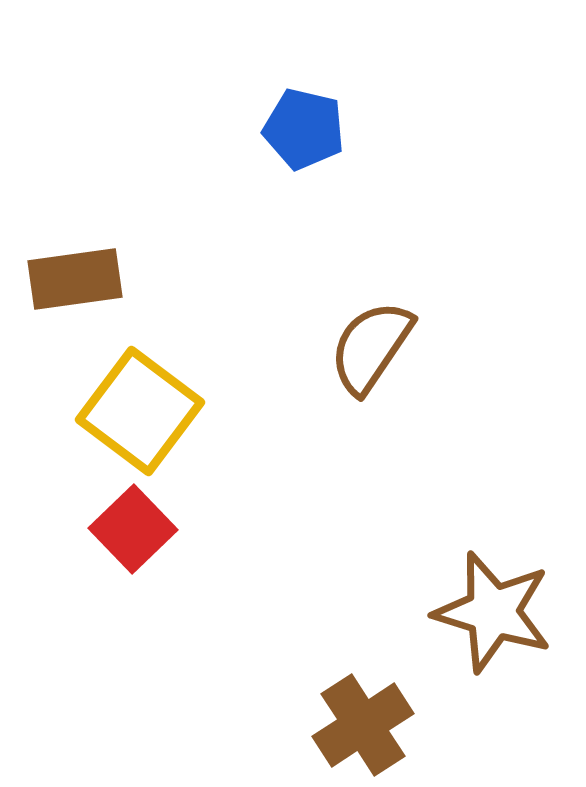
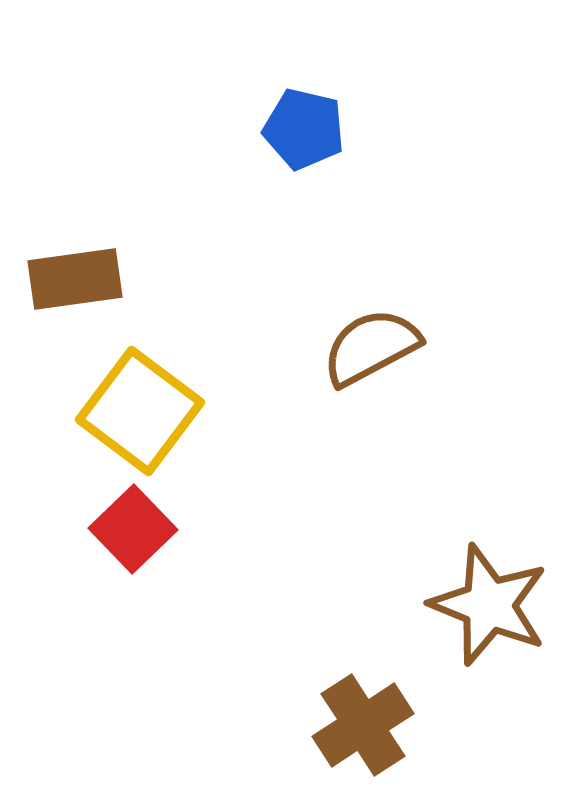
brown semicircle: rotated 28 degrees clockwise
brown star: moved 4 px left, 7 px up; rotated 5 degrees clockwise
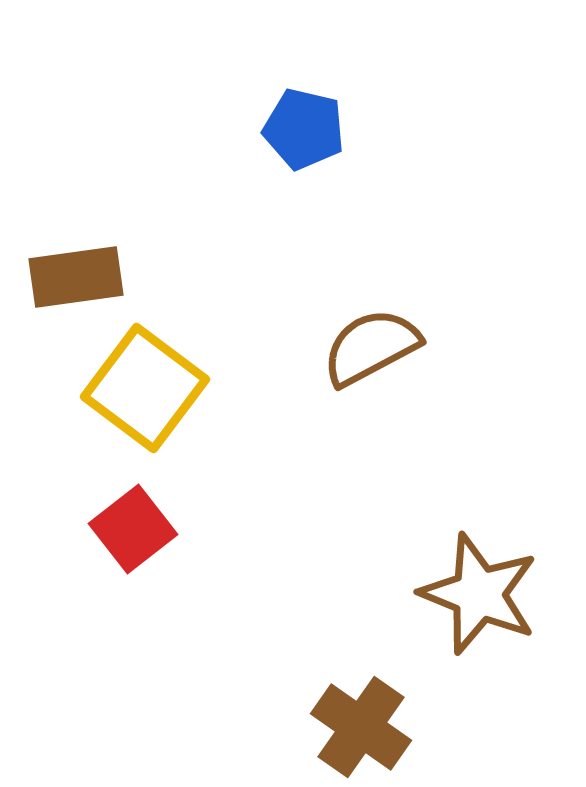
brown rectangle: moved 1 px right, 2 px up
yellow square: moved 5 px right, 23 px up
red square: rotated 6 degrees clockwise
brown star: moved 10 px left, 11 px up
brown cross: moved 2 px left, 2 px down; rotated 22 degrees counterclockwise
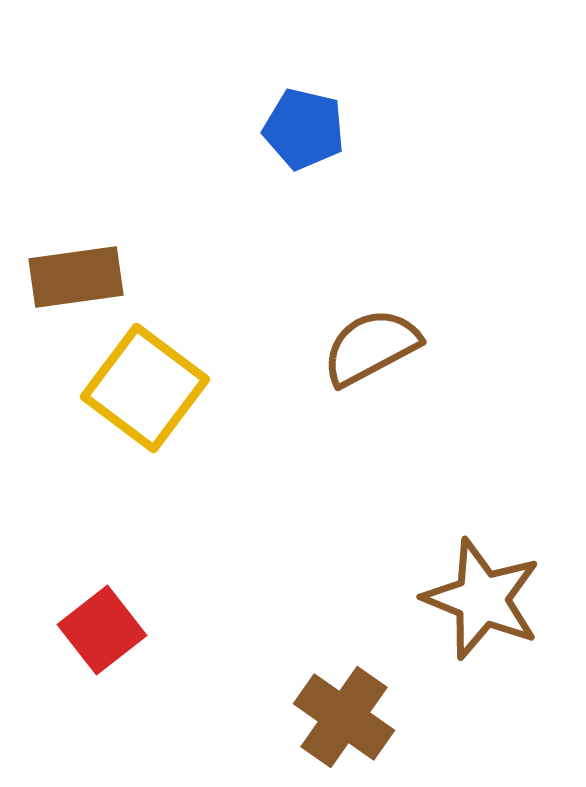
red square: moved 31 px left, 101 px down
brown star: moved 3 px right, 5 px down
brown cross: moved 17 px left, 10 px up
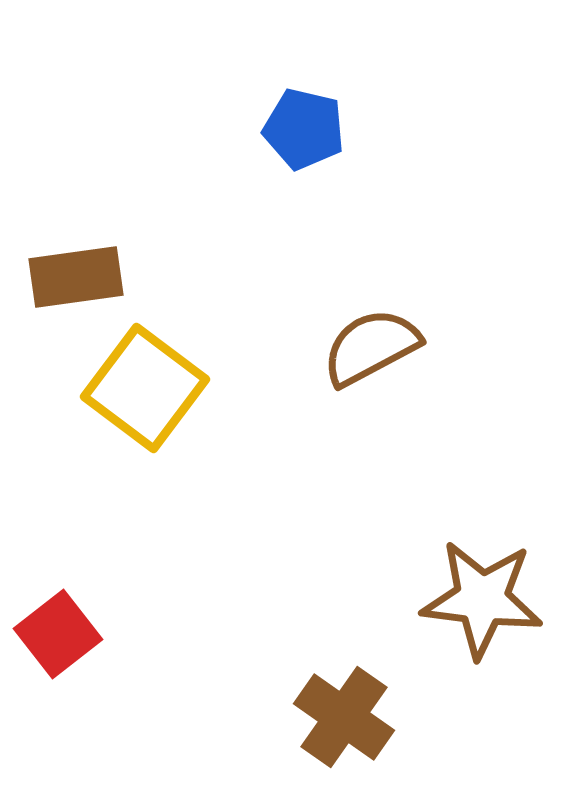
brown star: rotated 15 degrees counterclockwise
red square: moved 44 px left, 4 px down
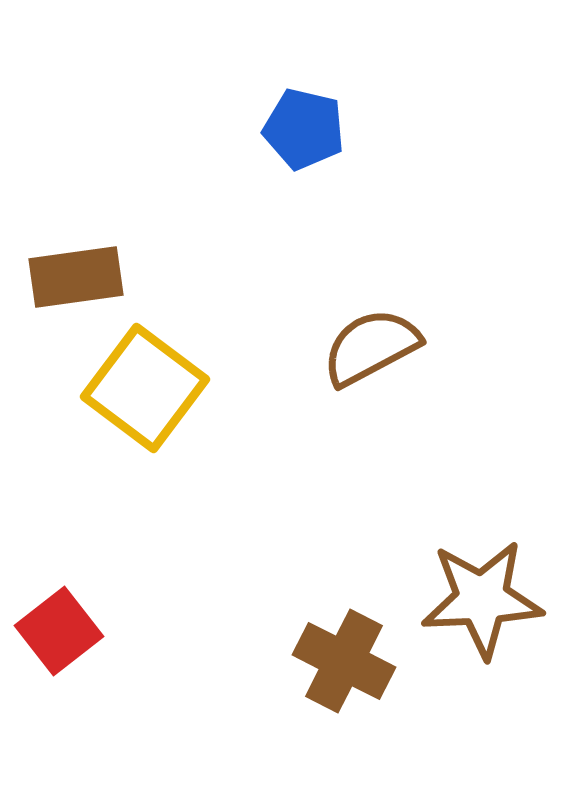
brown star: rotated 10 degrees counterclockwise
red square: moved 1 px right, 3 px up
brown cross: moved 56 px up; rotated 8 degrees counterclockwise
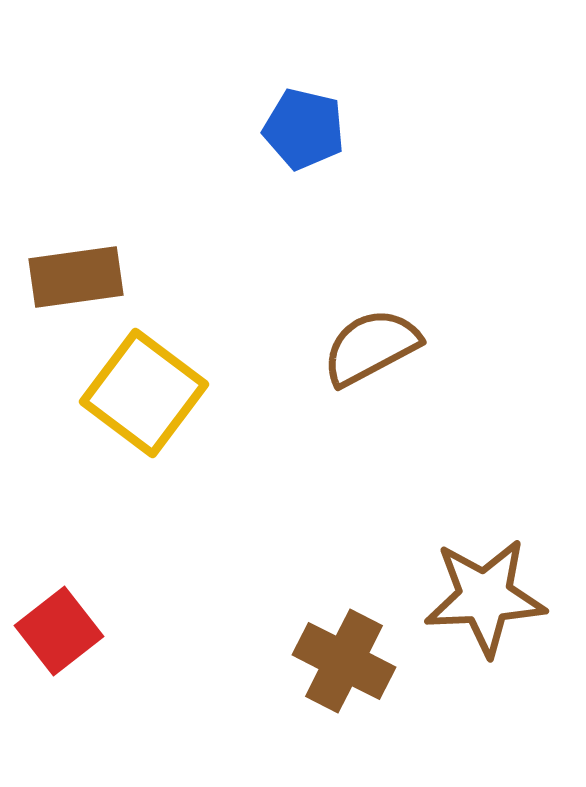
yellow square: moved 1 px left, 5 px down
brown star: moved 3 px right, 2 px up
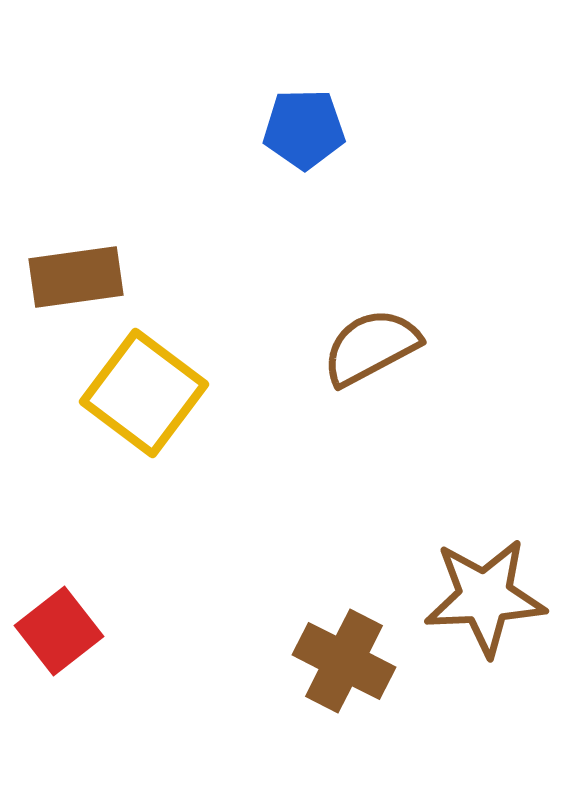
blue pentagon: rotated 14 degrees counterclockwise
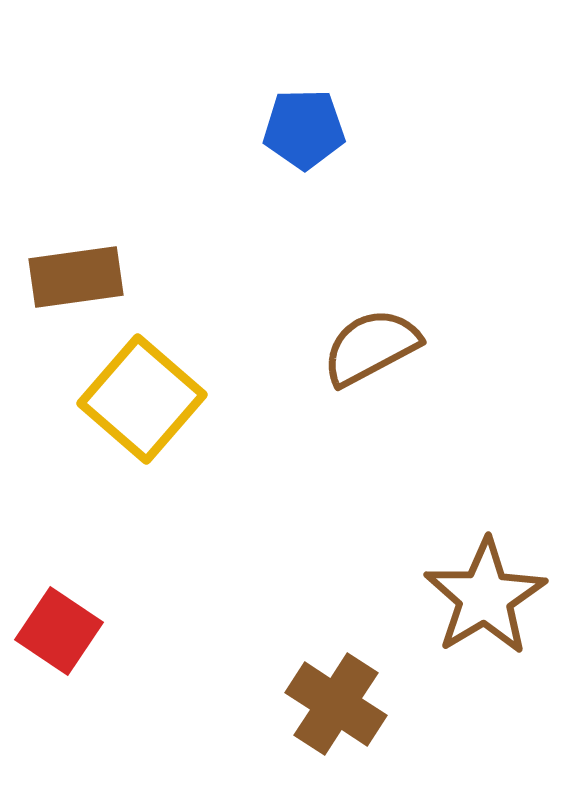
yellow square: moved 2 px left, 6 px down; rotated 4 degrees clockwise
brown star: rotated 28 degrees counterclockwise
red square: rotated 18 degrees counterclockwise
brown cross: moved 8 px left, 43 px down; rotated 6 degrees clockwise
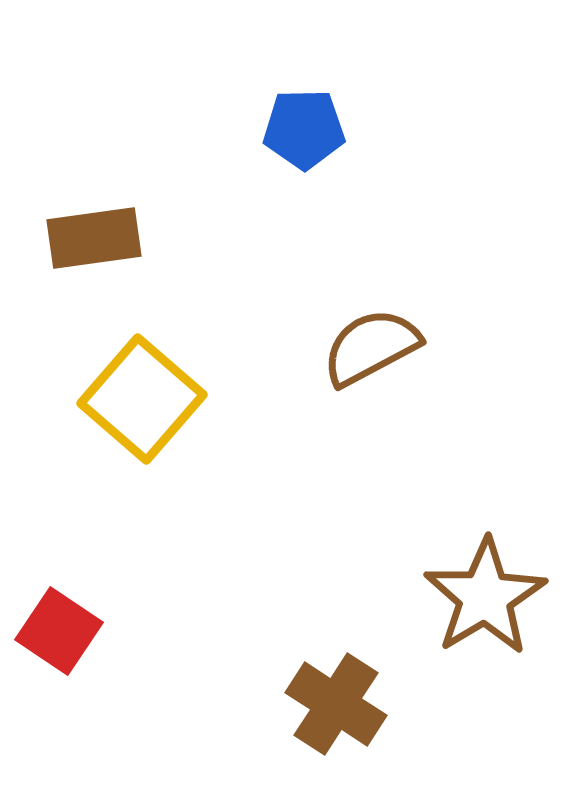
brown rectangle: moved 18 px right, 39 px up
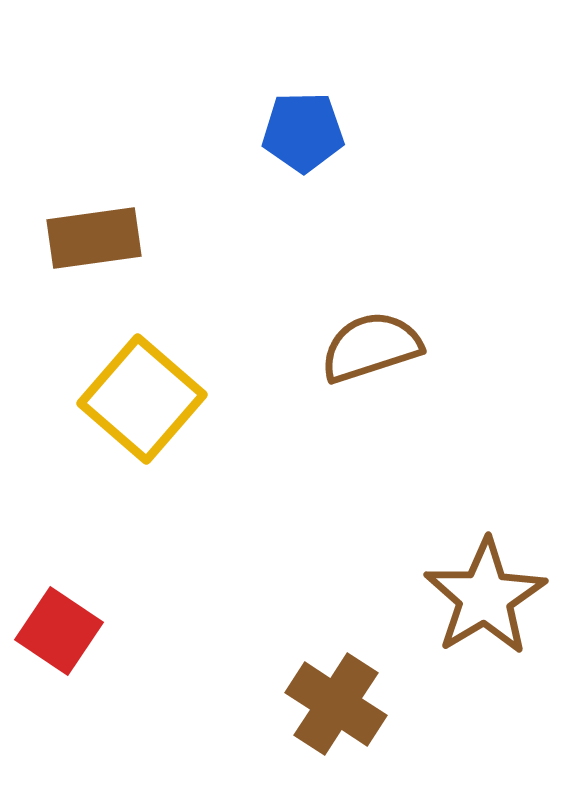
blue pentagon: moved 1 px left, 3 px down
brown semicircle: rotated 10 degrees clockwise
